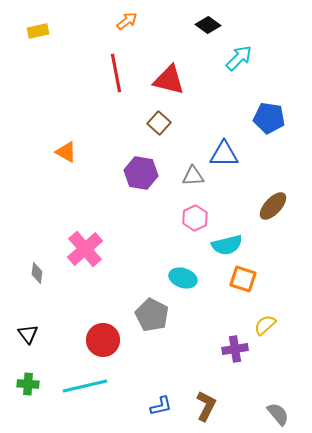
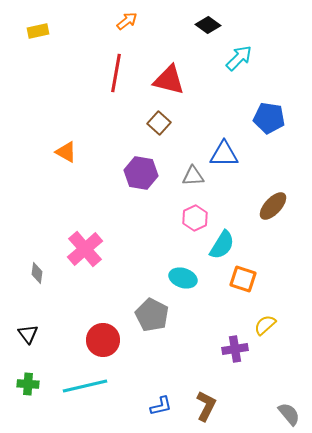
red line: rotated 21 degrees clockwise
cyan semicircle: moved 5 px left; rotated 44 degrees counterclockwise
gray semicircle: moved 11 px right
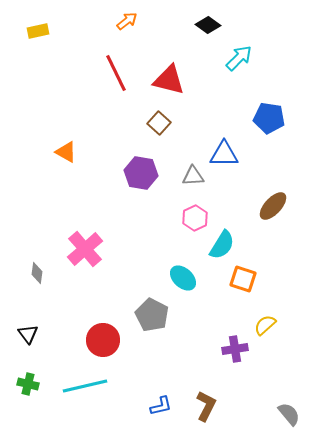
red line: rotated 36 degrees counterclockwise
cyan ellipse: rotated 24 degrees clockwise
green cross: rotated 10 degrees clockwise
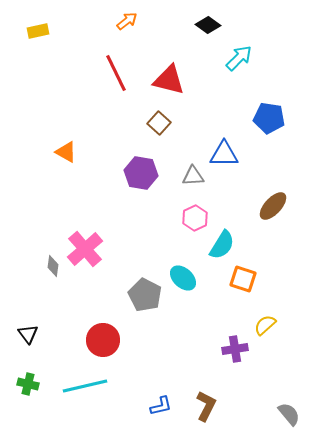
gray diamond: moved 16 px right, 7 px up
gray pentagon: moved 7 px left, 20 px up
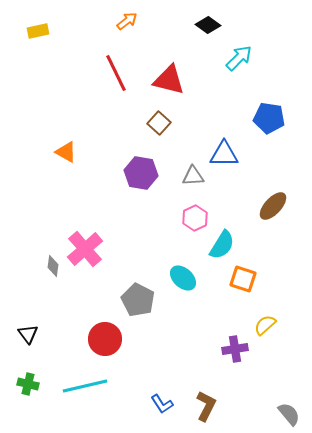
gray pentagon: moved 7 px left, 5 px down
red circle: moved 2 px right, 1 px up
blue L-shape: moved 1 px right, 2 px up; rotated 70 degrees clockwise
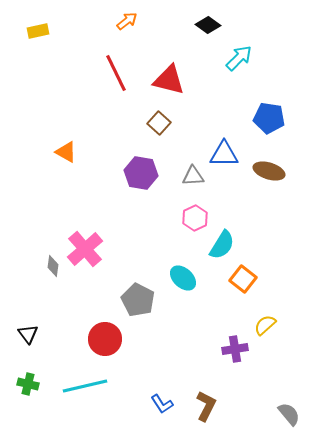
brown ellipse: moved 4 px left, 35 px up; rotated 64 degrees clockwise
orange square: rotated 20 degrees clockwise
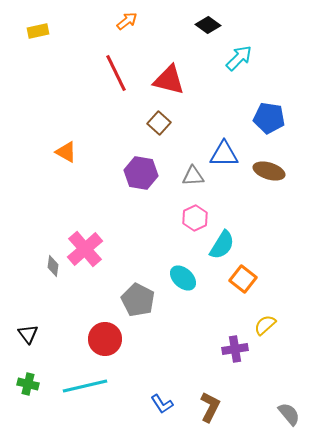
brown L-shape: moved 4 px right, 1 px down
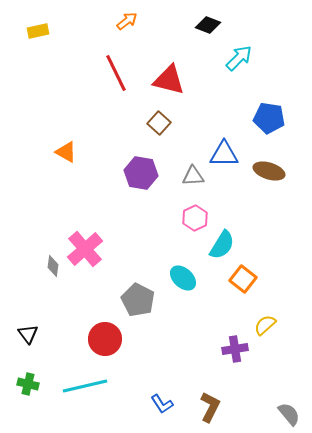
black diamond: rotated 15 degrees counterclockwise
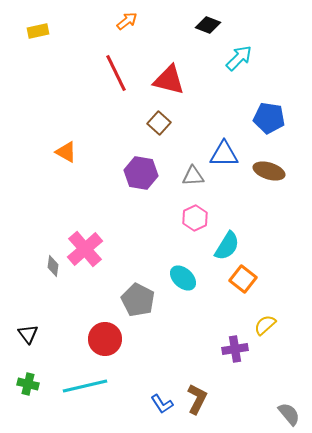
cyan semicircle: moved 5 px right, 1 px down
brown L-shape: moved 13 px left, 8 px up
